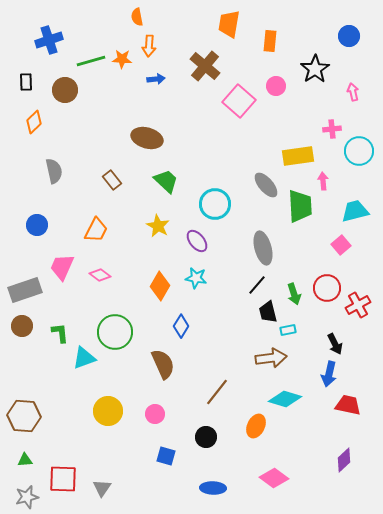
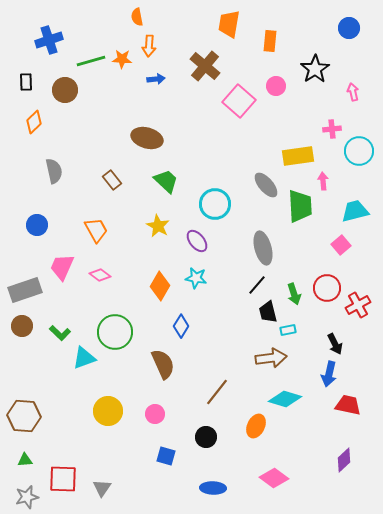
blue circle at (349, 36): moved 8 px up
orange trapezoid at (96, 230): rotated 56 degrees counterclockwise
green L-shape at (60, 333): rotated 140 degrees clockwise
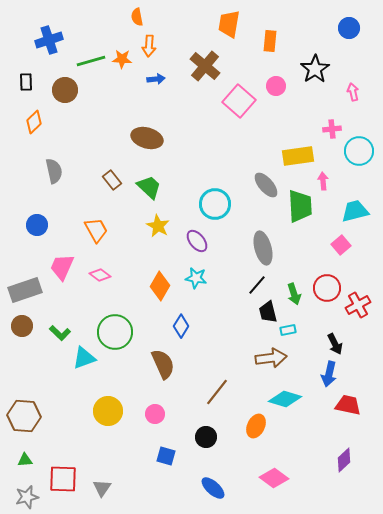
green trapezoid at (166, 181): moved 17 px left, 6 px down
blue ellipse at (213, 488): rotated 40 degrees clockwise
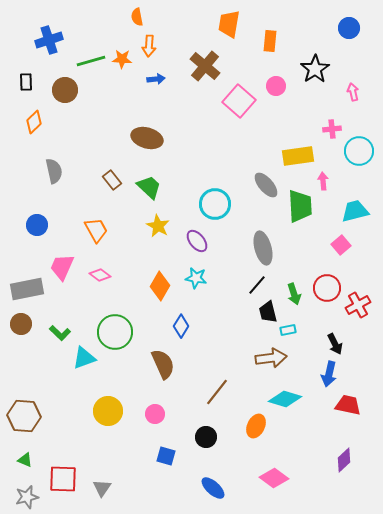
gray rectangle at (25, 290): moved 2 px right, 1 px up; rotated 8 degrees clockwise
brown circle at (22, 326): moved 1 px left, 2 px up
green triangle at (25, 460): rotated 28 degrees clockwise
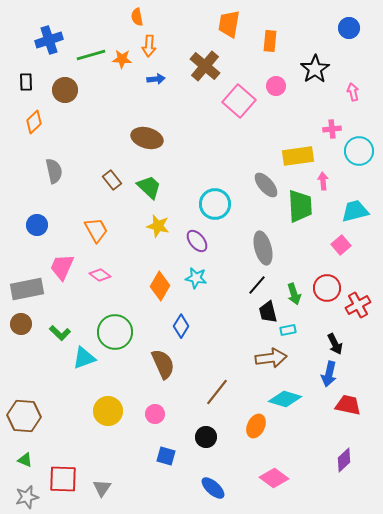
green line at (91, 61): moved 6 px up
yellow star at (158, 226): rotated 15 degrees counterclockwise
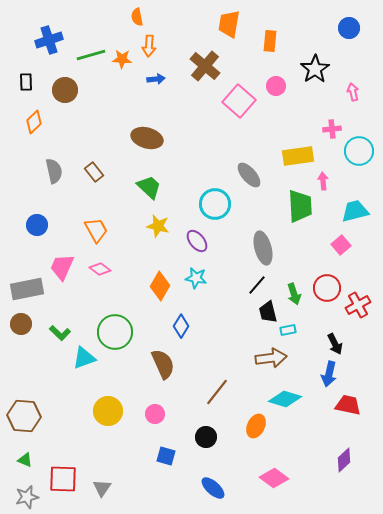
brown rectangle at (112, 180): moved 18 px left, 8 px up
gray ellipse at (266, 185): moved 17 px left, 10 px up
pink diamond at (100, 275): moved 6 px up
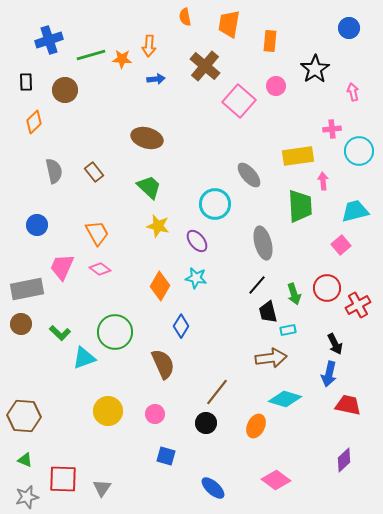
orange semicircle at (137, 17): moved 48 px right
orange trapezoid at (96, 230): moved 1 px right, 3 px down
gray ellipse at (263, 248): moved 5 px up
black circle at (206, 437): moved 14 px up
pink diamond at (274, 478): moved 2 px right, 2 px down
